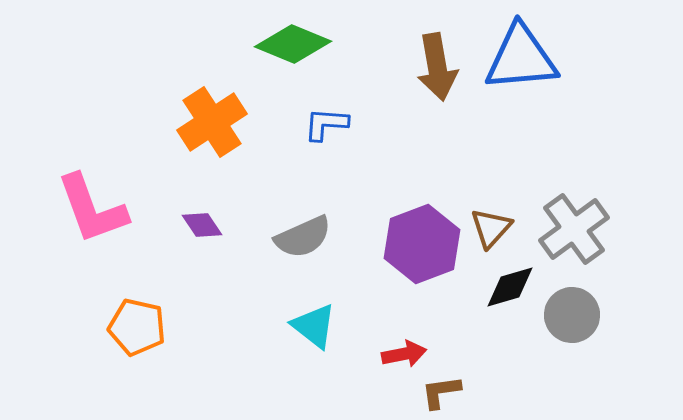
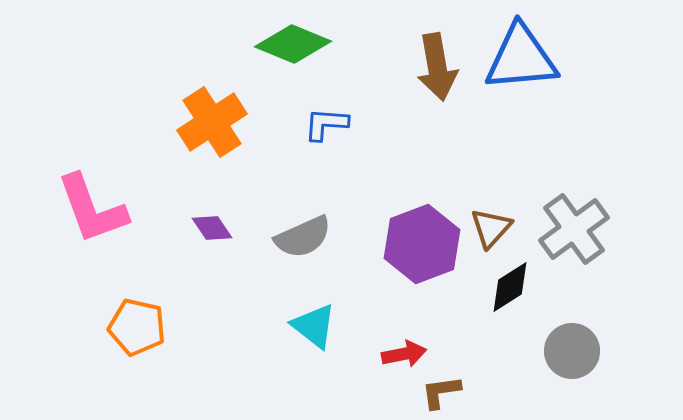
purple diamond: moved 10 px right, 3 px down
black diamond: rotated 16 degrees counterclockwise
gray circle: moved 36 px down
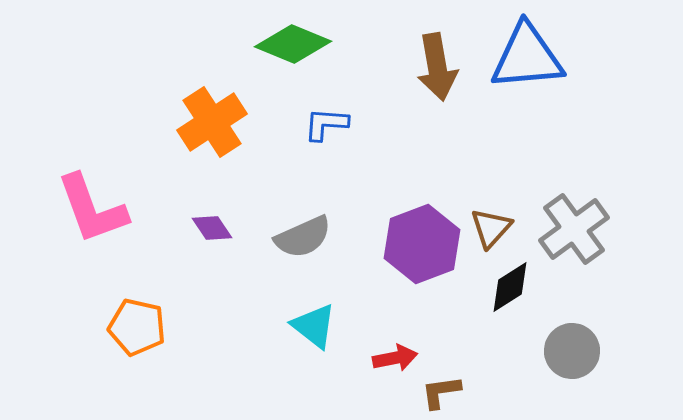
blue triangle: moved 6 px right, 1 px up
red arrow: moved 9 px left, 4 px down
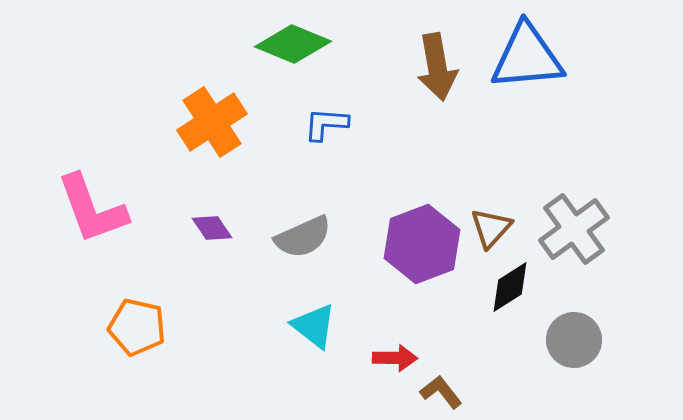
gray circle: moved 2 px right, 11 px up
red arrow: rotated 12 degrees clockwise
brown L-shape: rotated 60 degrees clockwise
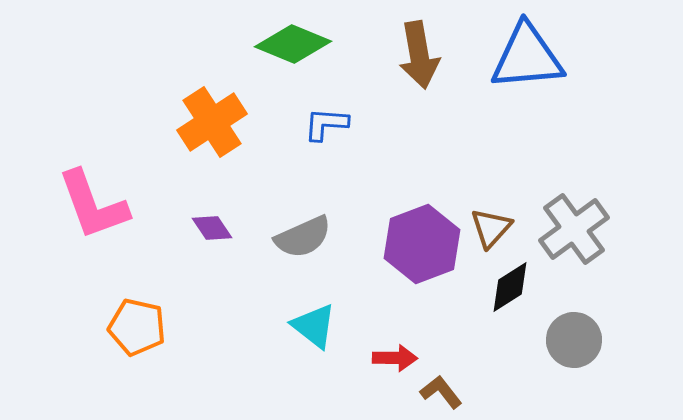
brown arrow: moved 18 px left, 12 px up
pink L-shape: moved 1 px right, 4 px up
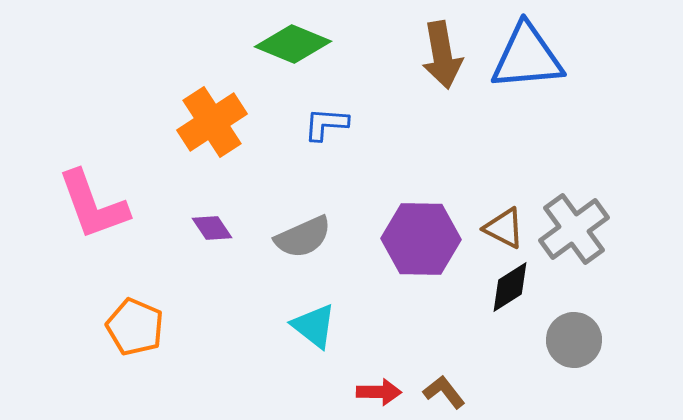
brown arrow: moved 23 px right
brown triangle: moved 13 px right; rotated 45 degrees counterclockwise
purple hexagon: moved 1 px left, 5 px up; rotated 22 degrees clockwise
orange pentagon: moved 2 px left; rotated 10 degrees clockwise
red arrow: moved 16 px left, 34 px down
brown L-shape: moved 3 px right
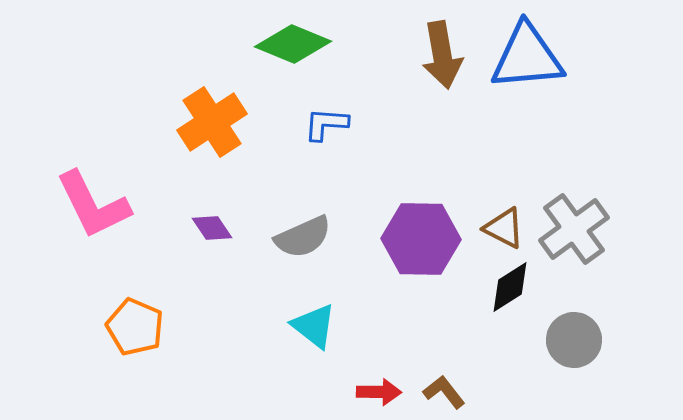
pink L-shape: rotated 6 degrees counterclockwise
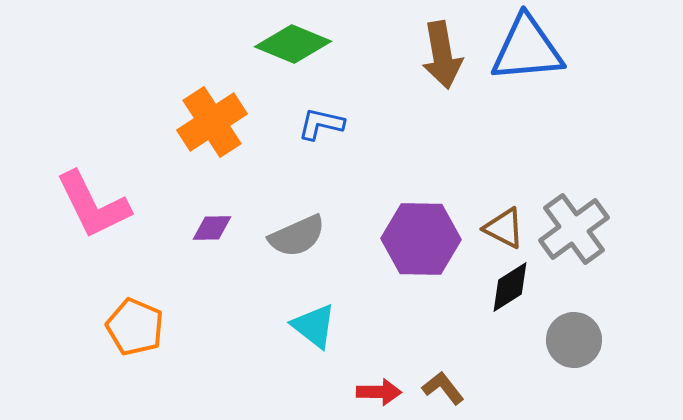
blue triangle: moved 8 px up
blue L-shape: moved 5 px left; rotated 9 degrees clockwise
purple diamond: rotated 57 degrees counterclockwise
gray semicircle: moved 6 px left, 1 px up
brown L-shape: moved 1 px left, 4 px up
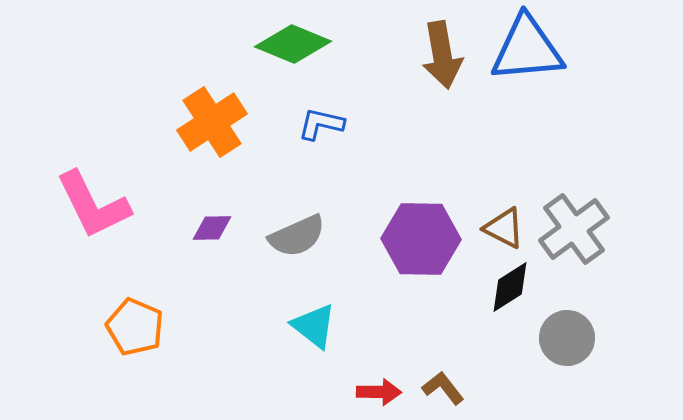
gray circle: moved 7 px left, 2 px up
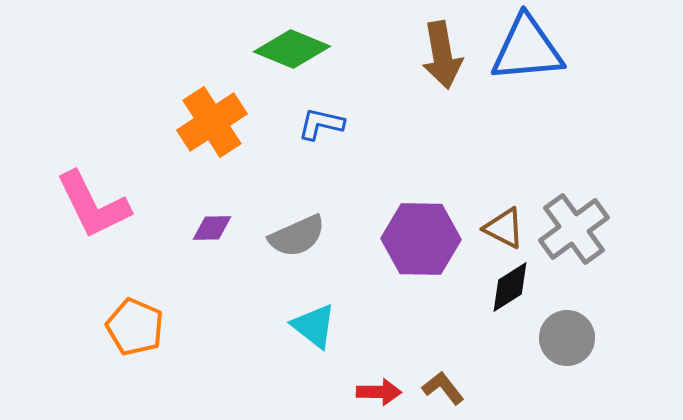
green diamond: moved 1 px left, 5 px down
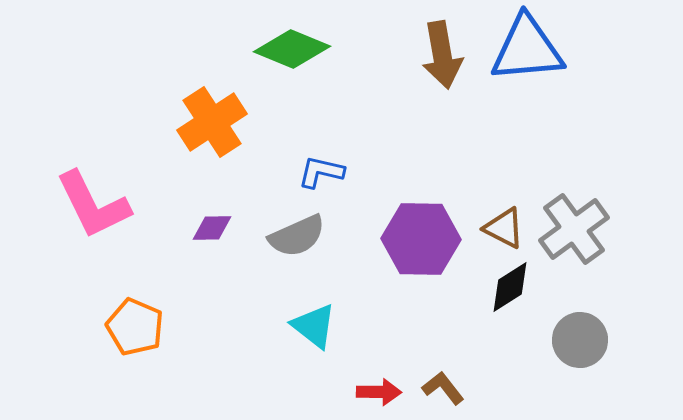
blue L-shape: moved 48 px down
gray circle: moved 13 px right, 2 px down
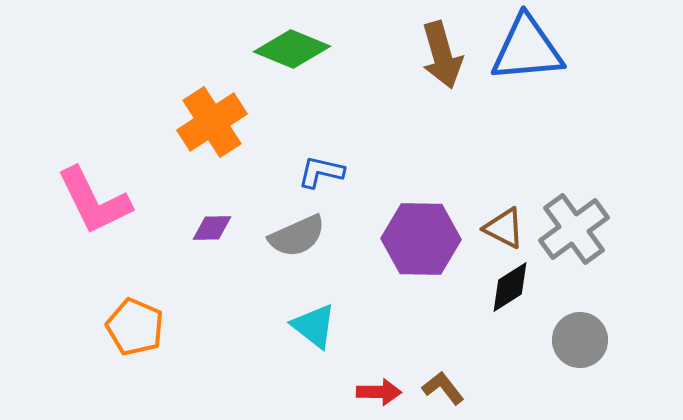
brown arrow: rotated 6 degrees counterclockwise
pink L-shape: moved 1 px right, 4 px up
